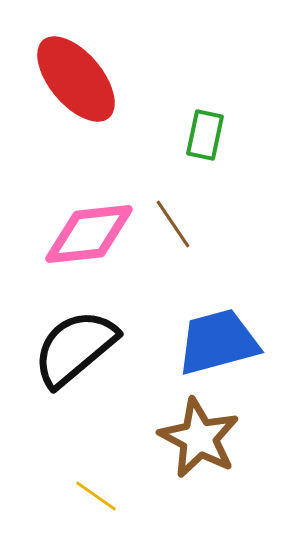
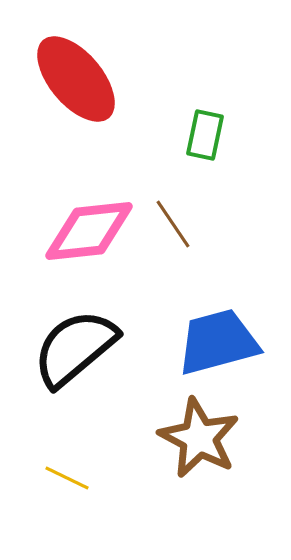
pink diamond: moved 3 px up
yellow line: moved 29 px left, 18 px up; rotated 9 degrees counterclockwise
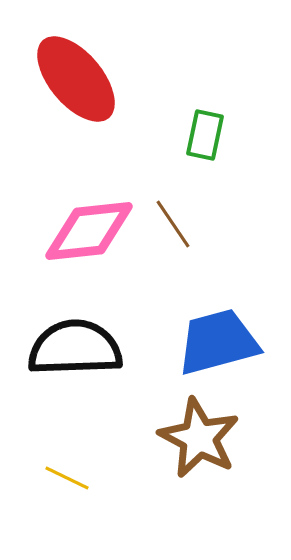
black semicircle: rotated 38 degrees clockwise
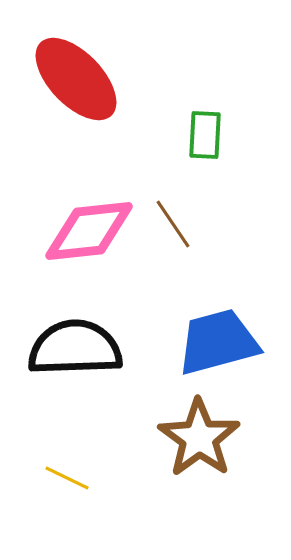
red ellipse: rotated 4 degrees counterclockwise
green rectangle: rotated 9 degrees counterclockwise
brown star: rotated 8 degrees clockwise
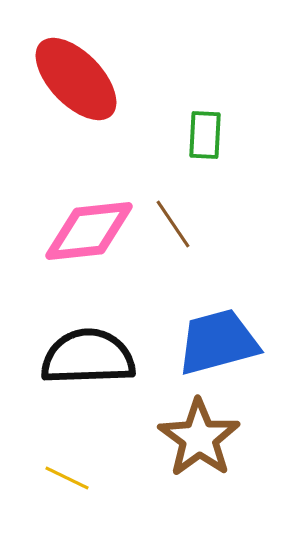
black semicircle: moved 13 px right, 9 px down
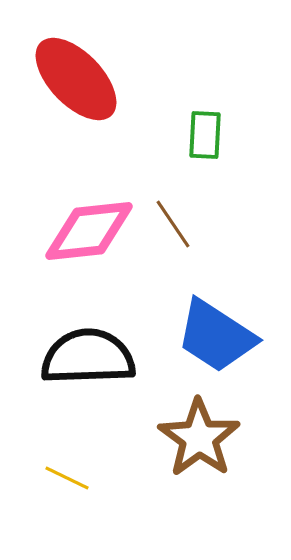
blue trapezoid: moved 2 px left, 6 px up; rotated 132 degrees counterclockwise
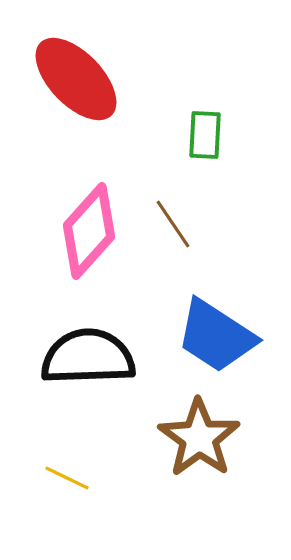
pink diamond: rotated 42 degrees counterclockwise
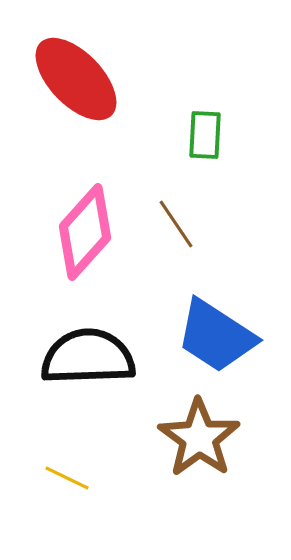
brown line: moved 3 px right
pink diamond: moved 4 px left, 1 px down
